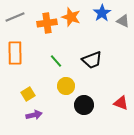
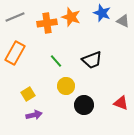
blue star: rotated 18 degrees counterclockwise
orange rectangle: rotated 30 degrees clockwise
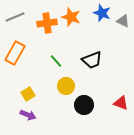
purple arrow: moved 6 px left; rotated 35 degrees clockwise
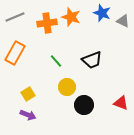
yellow circle: moved 1 px right, 1 px down
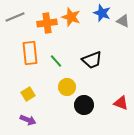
orange rectangle: moved 15 px right; rotated 35 degrees counterclockwise
purple arrow: moved 5 px down
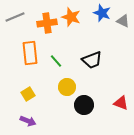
purple arrow: moved 1 px down
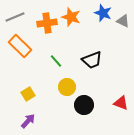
blue star: moved 1 px right
orange rectangle: moved 10 px left, 7 px up; rotated 40 degrees counterclockwise
purple arrow: rotated 70 degrees counterclockwise
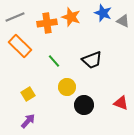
green line: moved 2 px left
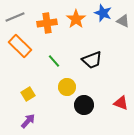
orange star: moved 5 px right, 2 px down; rotated 18 degrees clockwise
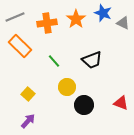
gray triangle: moved 2 px down
yellow square: rotated 16 degrees counterclockwise
